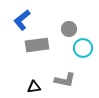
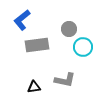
cyan circle: moved 1 px up
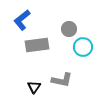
gray L-shape: moved 3 px left
black triangle: rotated 48 degrees counterclockwise
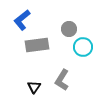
gray L-shape: rotated 110 degrees clockwise
